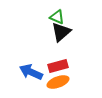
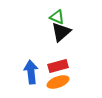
blue arrow: rotated 60 degrees clockwise
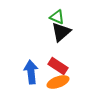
red rectangle: rotated 48 degrees clockwise
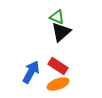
blue arrow: rotated 35 degrees clockwise
orange ellipse: moved 2 px down
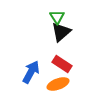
green triangle: rotated 35 degrees clockwise
red rectangle: moved 4 px right, 2 px up
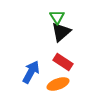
red rectangle: moved 1 px right, 2 px up
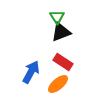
black triangle: rotated 20 degrees clockwise
orange ellipse: rotated 20 degrees counterclockwise
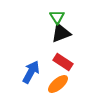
black triangle: moved 1 px down
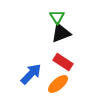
blue arrow: moved 2 px down; rotated 15 degrees clockwise
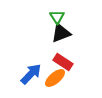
orange ellipse: moved 3 px left, 6 px up
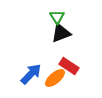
red rectangle: moved 6 px right, 4 px down
